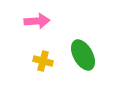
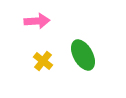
yellow cross: rotated 24 degrees clockwise
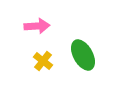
pink arrow: moved 5 px down
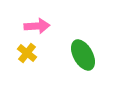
yellow cross: moved 16 px left, 8 px up
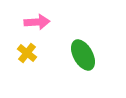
pink arrow: moved 4 px up
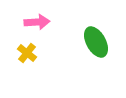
green ellipse: moved 13 px right, 13 px up
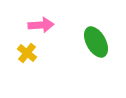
pink arrow: moved 4 px right, 3 px down
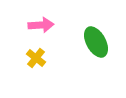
yellow cross: moved 9 px right, 5 px down
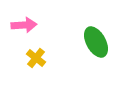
pink arrow: moved 17 px left
